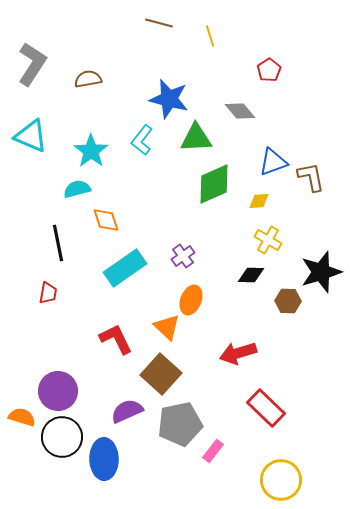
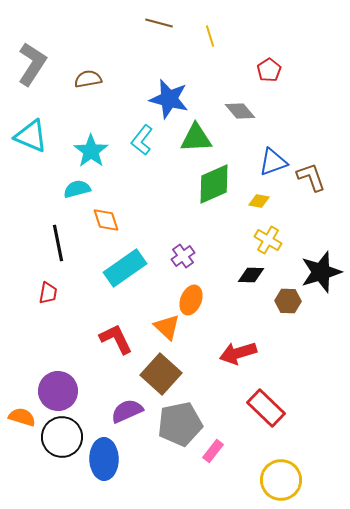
brown L-shape: rotated 8 degrees counterclockwise
yellow diamond: rotated 15 degrees clockwise
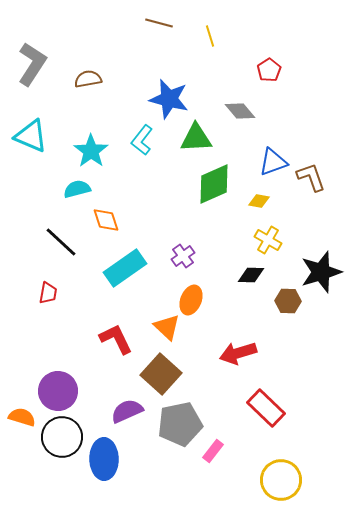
black line: moved 3 px right, 1 px up; rotated 36 degrees counterclockwise
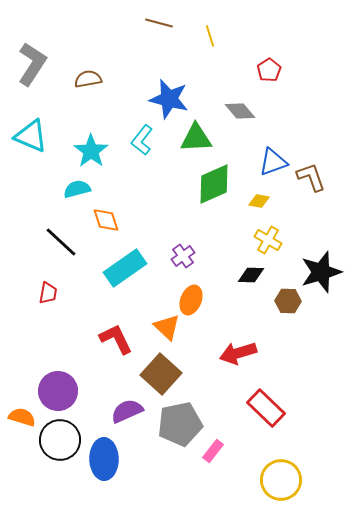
black circle: moved 2 px left, 3 px down
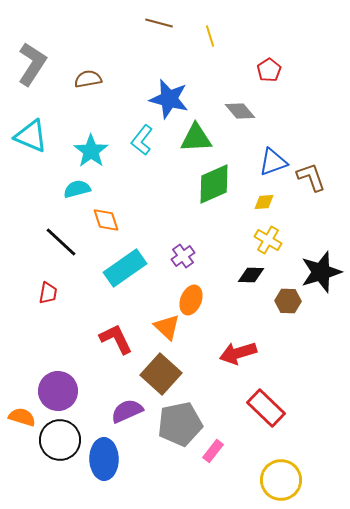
yellow diamond: moved 5 px right, 1 px down; rotated 15 degrees counterclockwise
